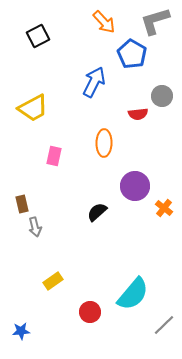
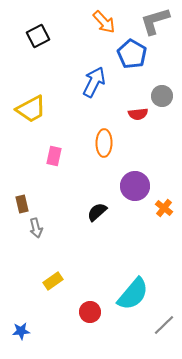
yellow trapezoid: moved 2 px left, 1 px down
gray arrow: moved 1 px right, 1 px down
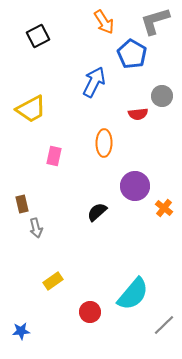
orange arrow: rotated 10 degrees clockwise
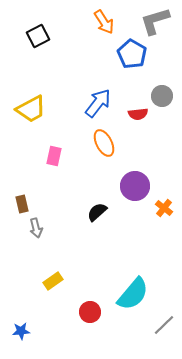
blue arrow: moved 4 px right, 21 px down; rotated 12 degrees clockwise
orange ellipse: rotated 28 degrees counterclockwise
